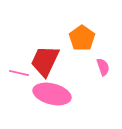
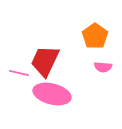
orange pentagon: moved 13 px right, 2 px up
pink semicircle: rotated 114 degrees clockwise
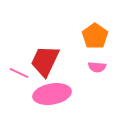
pink semicircle: moved 6 px left
pink line: rotated 12 degrees clockwise
pink ellipse: rotated 24 degrees counterclockwise
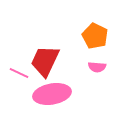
orange pentagon: rotated 10 degrees counterclockwise
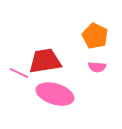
red trapezoid: rotated 56 degrees clockwise
pink ellipse: moved 3 px right; rotated 27 degrees clockwise
